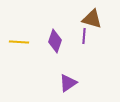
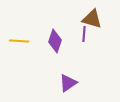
purple line: moved 2 px up
yellow line: moved 1 px up
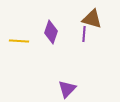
purple diamond: moved 4 px left, 9 px up
purple triangle: moved 1 px left, 6 px down; rotated 12 degrees counterclockwise
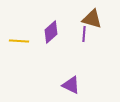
purple diamond: rotated 30 degrees clockwise
purple triangle: moved 4 px right, 4 px up; rotated 48 degrees counterclockwise
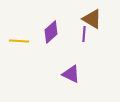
brown triangle: rotated 15 degrees clockwise
purple triangle: moved 11 px up
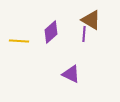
brown triangle: moved 1 px left, 1 px down
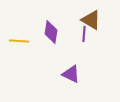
purple diamond: rotated 40 degrees counterclockwise
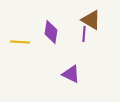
yellow line: moved 1 px right, 1 px down
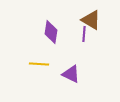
yellow line: moved 19 px right, 22 px down
